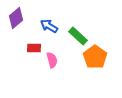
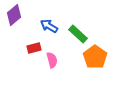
purple diamond: moved 2 px left, 3 px up
green rectangle: moved 2 px up
red rectangle: rotated 16 degrees counterclockwise
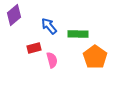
blue arrow: rotated 18 degrees clockwise
green rectangle: rotated 42 degrees counterclockwise
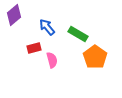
blue arrow: moved 2 px left, 1 px down
green rectangle: rotated 30 degrees clockwise
